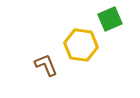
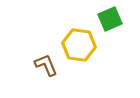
yellow hexagon: moved 2 px left
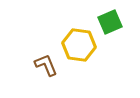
green square: moved 3 px down
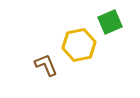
yellow hexagon: rotated 20 degrees counterclockwise
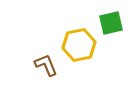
green square: moved 1 px right, 1 px down; rotated 10 degrees clockwise
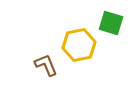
green square: rotated 30 degrees clockwise
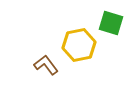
brown L-shape: rotated 15 degrees counterclockwise
